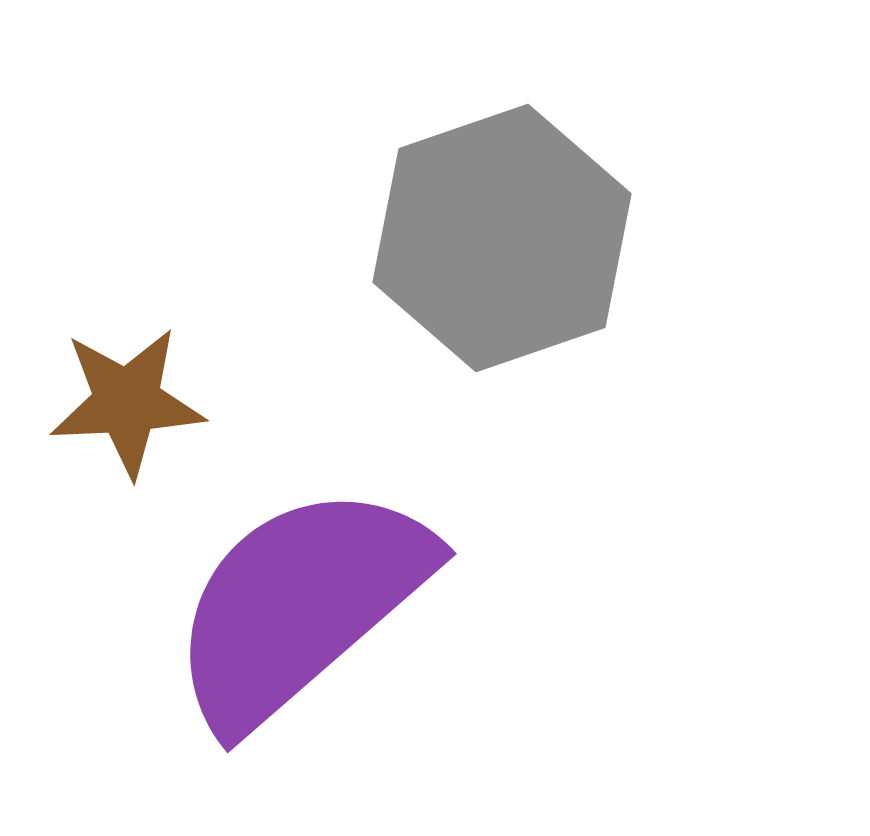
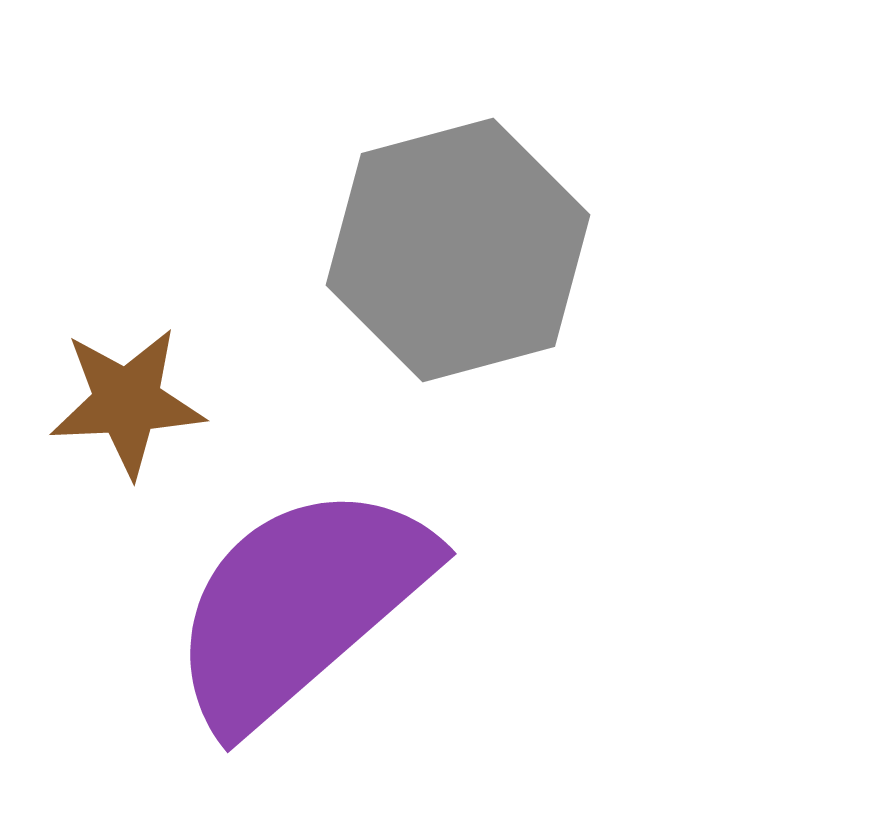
gray hexagon: moved 44 px left, 12 px down; rotated 4 degrees clockwise
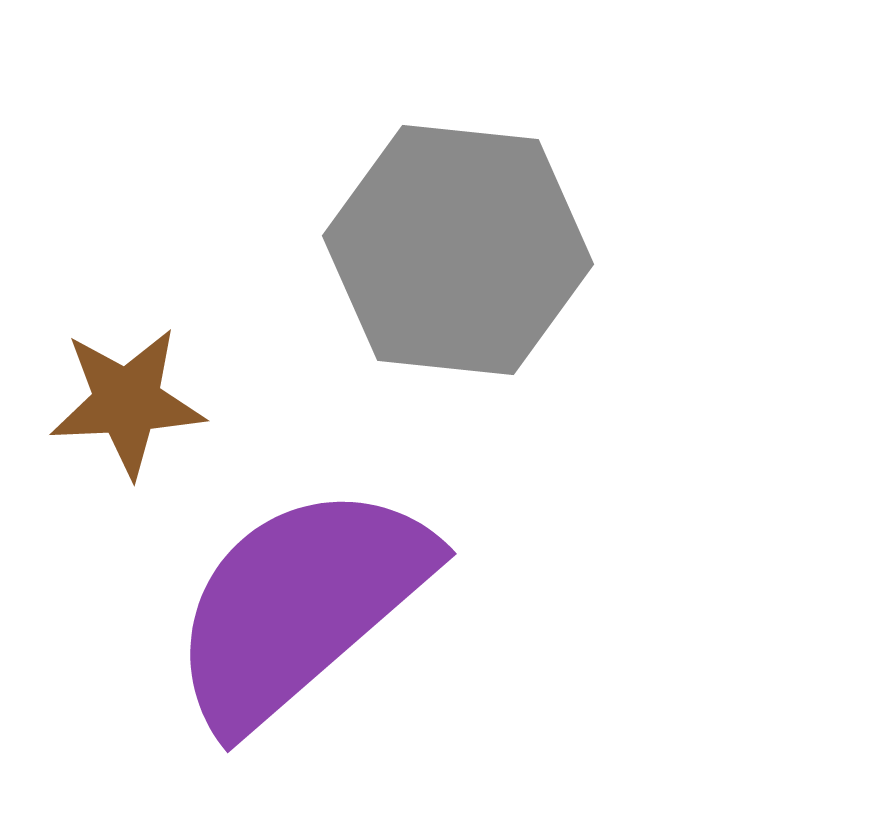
gray hexagon: rotated 21 degrees clockwise
